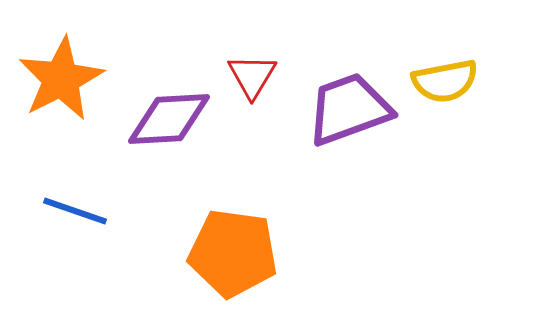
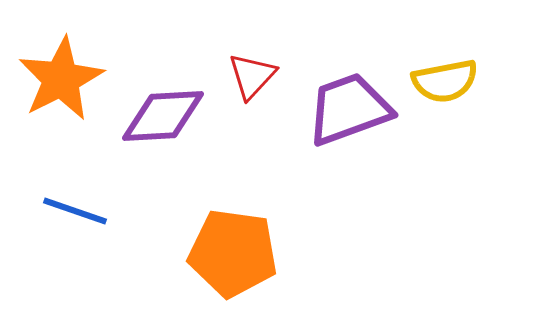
red triangle: rotated 12 degrees clockwise
purple diamond: moved 6 px left, 3 px up
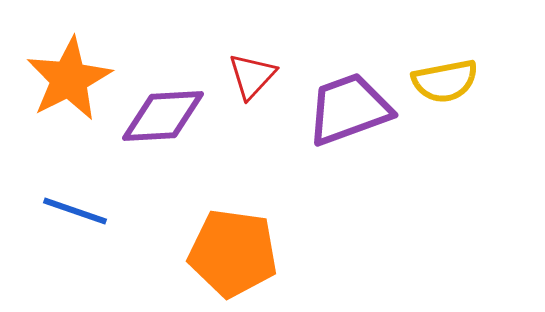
orange star: moved 8 px right
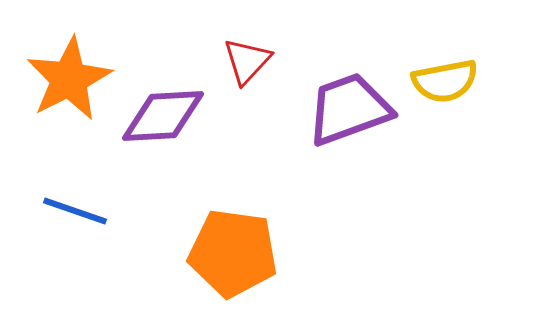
red triangle: moved 5 px left, 15 px up
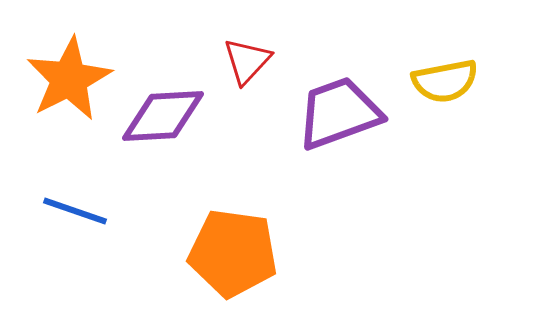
purple trapezoid: moved 10 px left, 4 px down
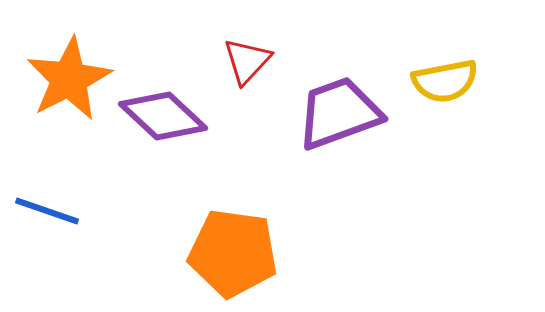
purple diamond: rotated 46 degrees clockwise
blue line: moved 28 px left
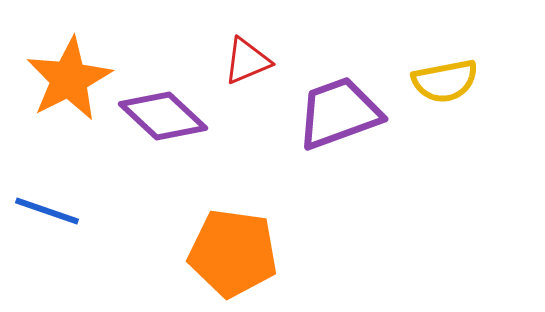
red triangle: rotated 24 degrees clockwise
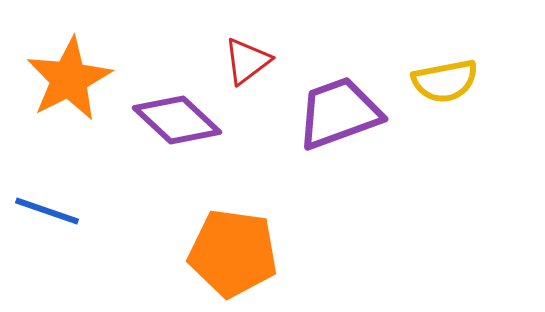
red triangle: rotated 14 degrees counterclockwise
purple diamond: moved 14 px right, 4 px down
